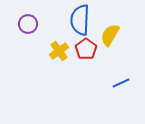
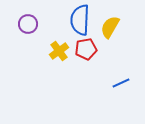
yellow semicircle: moved 8 px up
red pentagon: rotated 25 degrees clockwise
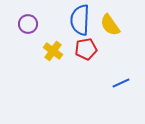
yellow semicircle: moved 2 px up; rotated 65 degrees counterclockwise
yellow cross: moved 6 px left; rotated 18 degrees counterclockwise
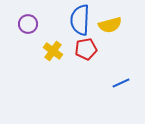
yellow semicircle: rotated 70 degrees counterclockwise
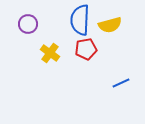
yellow cross: moved 3 px left, 2 px down
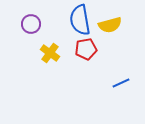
blue semicircle: rotated 12 degrees counterclockwise
purple circle: moved 3 px right
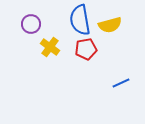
yellow cross: moved 6 px up
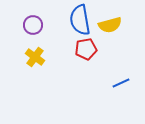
purple circle: moved 2 px right, 1 px down
yellow cross: moved 15 px left, 10 px down
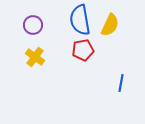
yellow semicircle: rotated 50 degrees counterclockwise
red pentagon: moved 3 px left, 1 px down
blue line: rotated 54 degrees counterclockwise
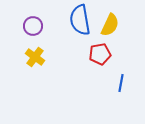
purple circle: moved 1 px down
red pentagon: moved 17 px right, 4 px down
